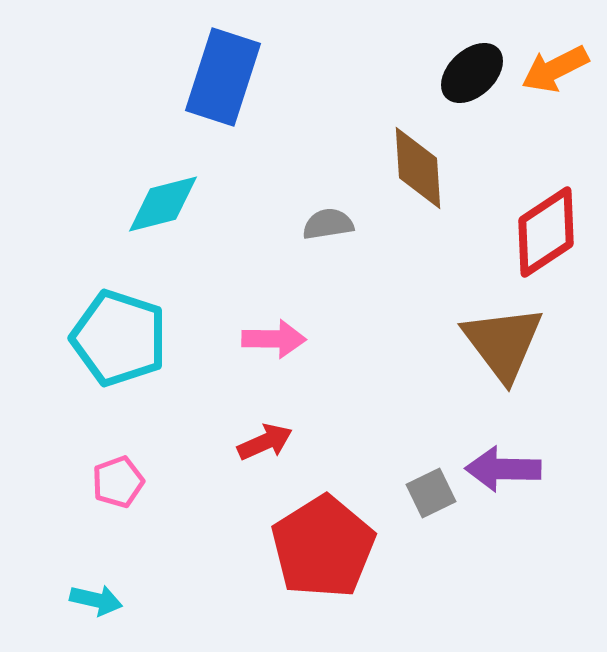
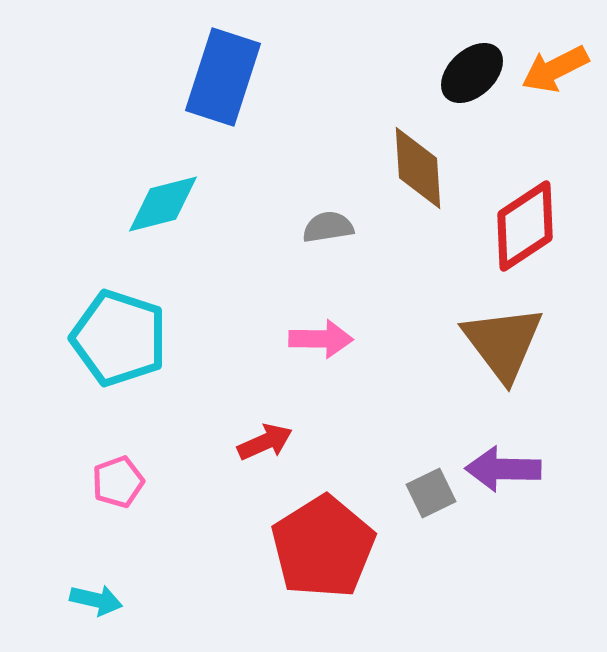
gray semicircle: moved 3 px down
red diamond: moved 21 px left, 6 px up
pink arrow: moved 47 px right
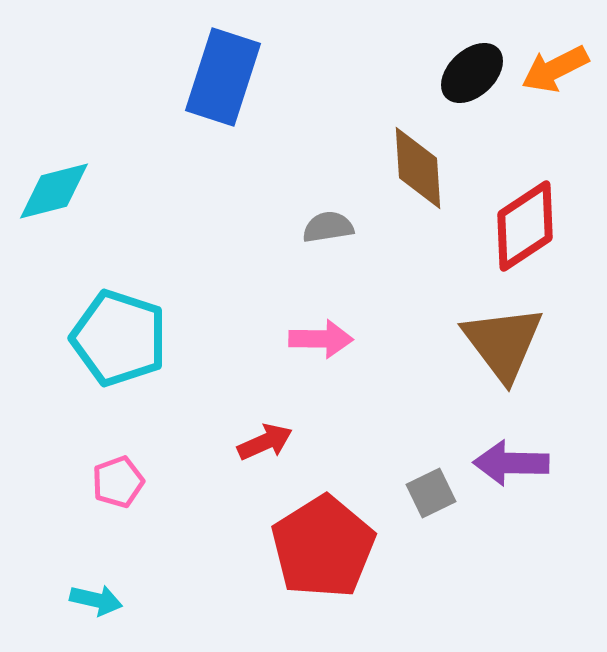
cyan diamond: moved 109 px left, 13 px up
purple arrow: moved 8 px right, 6 px up
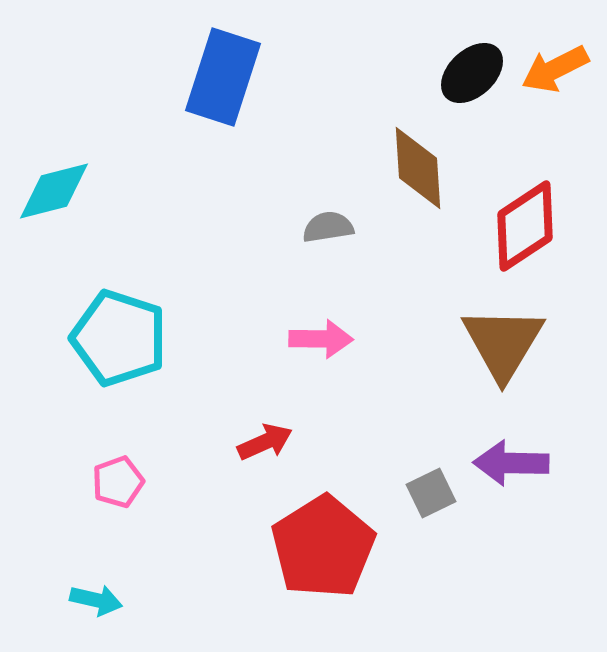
brown triangle: rotated 8 degrees clockwise
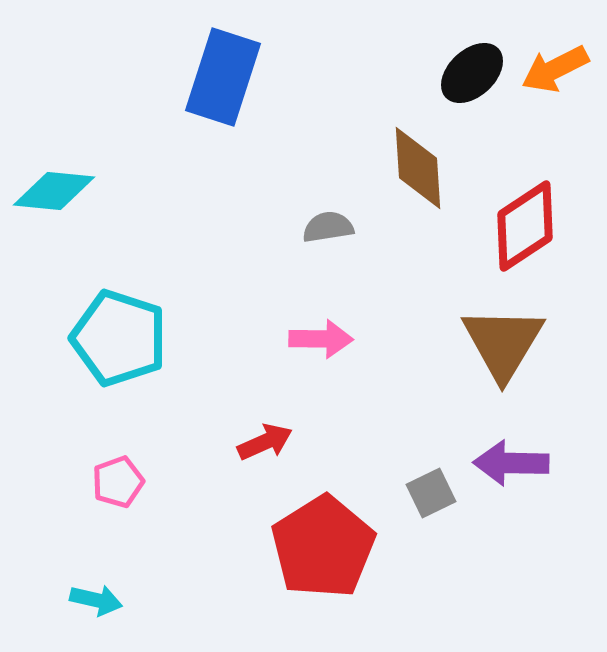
cyan diamond: rotated 20 degrees clockwise
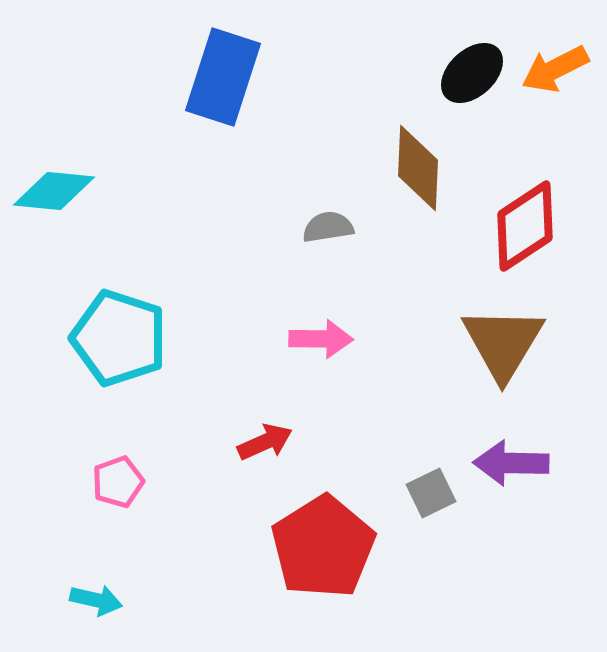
brown diamond: rotated 6 degrees clockwise
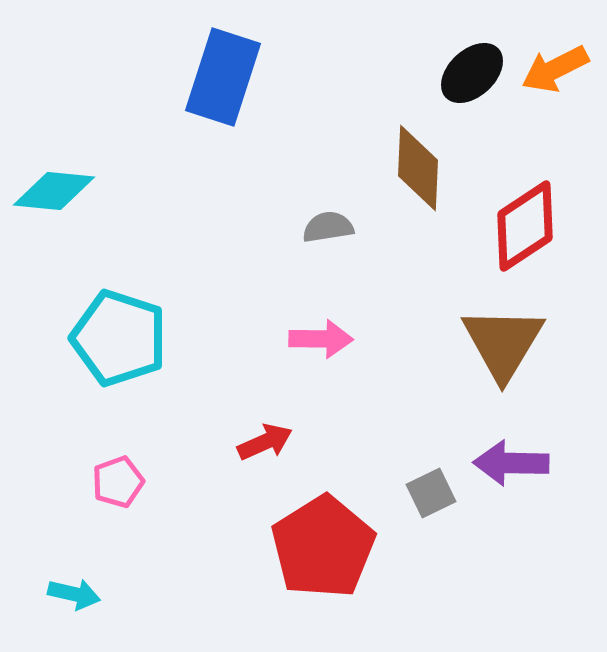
cyan arrow: moved 22 px left, 6 px up
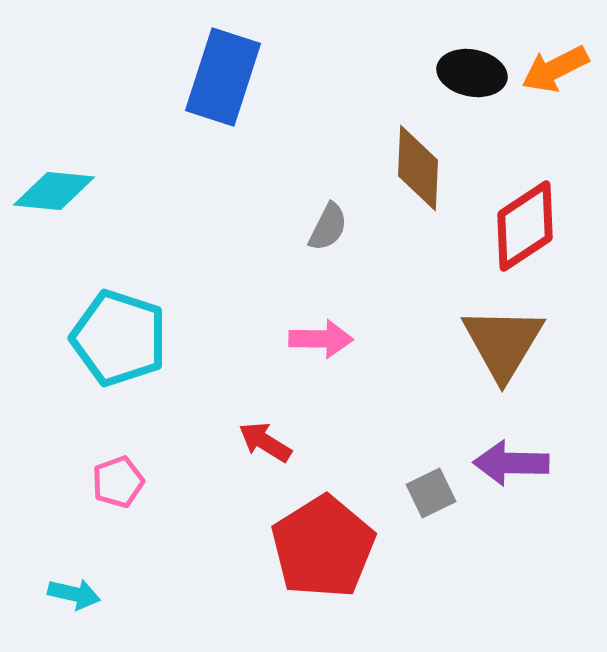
black ellipse: rotated 54 degrees clockwise
gray semicircle: rotated 126 degrees clockwise
red arrow: rotated 124 degrees counterclockwise
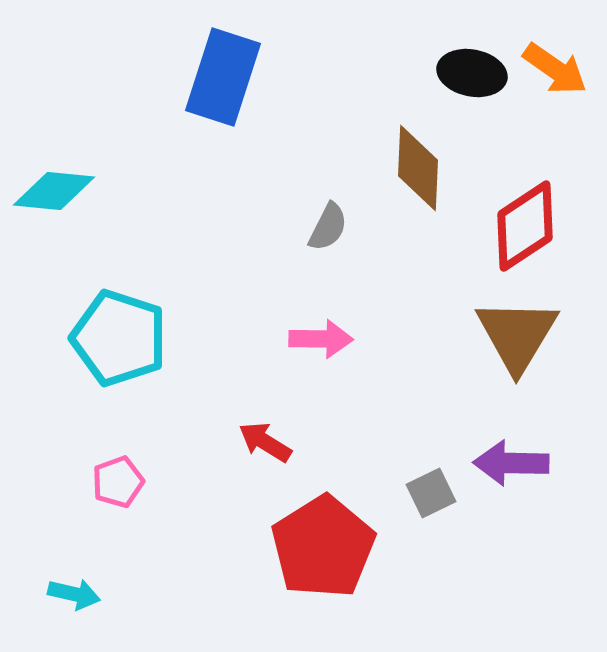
orange arrow: rotated 118 degrees counterclockwise
brown triangle: moved 14 px right, 8 px up
